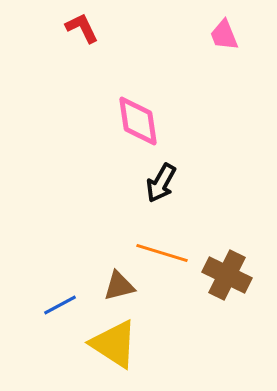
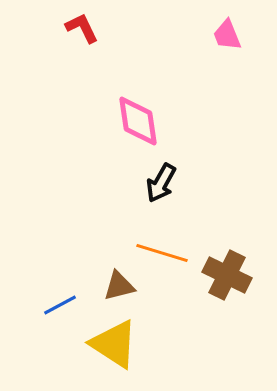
pink trapezoid: moved 3 px right
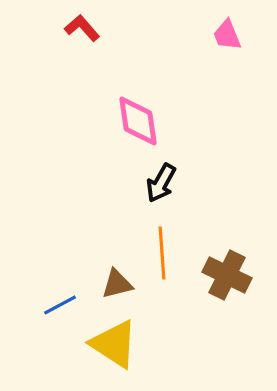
red L-shape: rotated 15 degrees counterclockwise
orange line: rotated 69 degrees clockwise
brown triangle: moved 2 px left, 2 px up
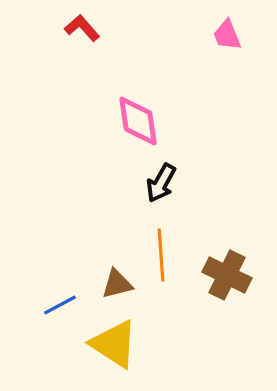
orange line: moved 1 px left, 2 px down
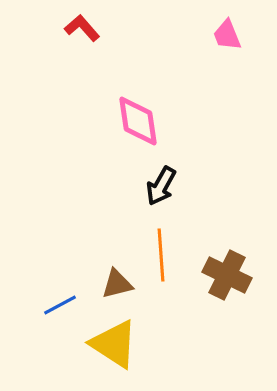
black arrow: moved 3 px down
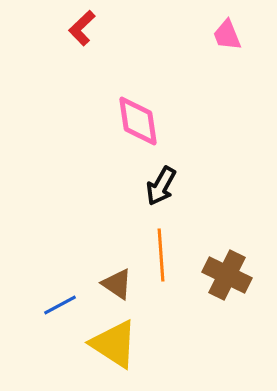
red L-shape: rotated 93 degrees counterclockwise
brown triangle: rotated 48 degrees clockwise
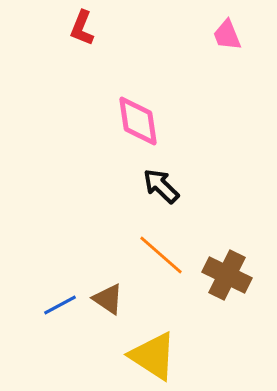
red L-shape: rotated 24 degrees counterclockwise
black arrow: rotated 105 degrees clockwise
orange line: rotated 45 degrees counterclockwise
brown triangle: moved 9 px left, 15 px down
yellow triangle: moved 39 px right, 12 px down
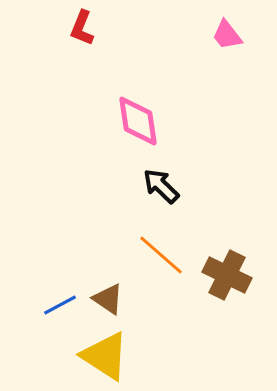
pink trapezoid: rotated 16 degrees counterclockwise
yellow triangle: moved 48 px left
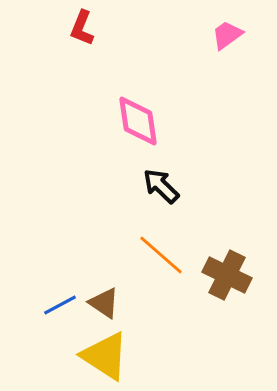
pink trapezoid: rotated 92 degrees clockwise
brown triangle: moved 4 px left, 4 px down
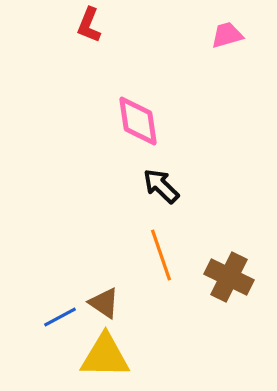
red L-shape: moved 7 px right, 3 px up
pink trapezoid: rotated 20 degrees clockwise
orange line: rotated 30 degrees clockwise
brown cross: moved 2 px right, 2 px down
blue line: moved 12 px down
yellow triangle: rotated 32 degrees counterclockwise
